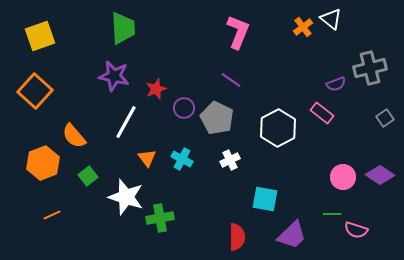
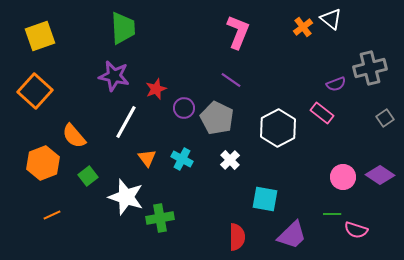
white cross: rotated 18 degrees counterclockwise
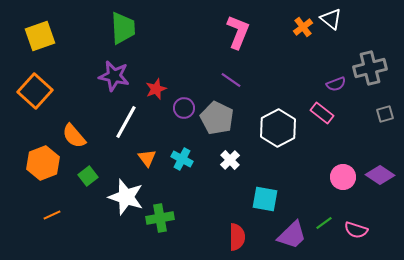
gray square: moved 4 px up; rotated 18 degrees clockwise
green line: moved 8 px left, 9 px down; rotated 36 degrees counterclockwise
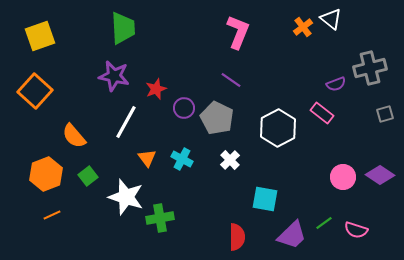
orange hexagon: moved 3 px right, 11 px down
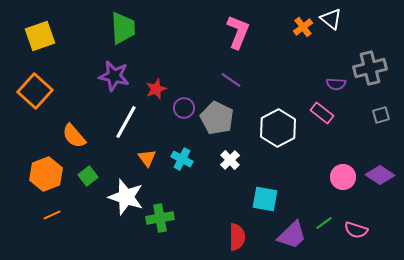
purple semicircle: rotated 24 degrees clockwise
gray square: moved 4 px left, 1 px down
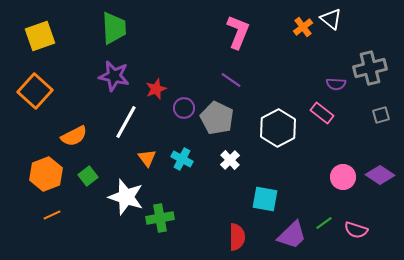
green trapezoid: moved 9 px left
orange semicircle: rotated 76 degrees counterclockwise
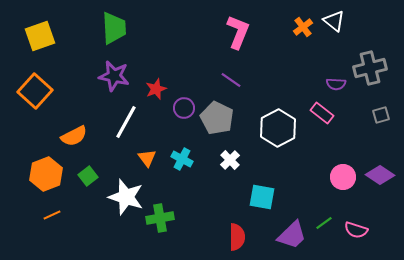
white triangle: moved 3 px right, 2 px down
cyan square: moved 3 px left, 2 px up
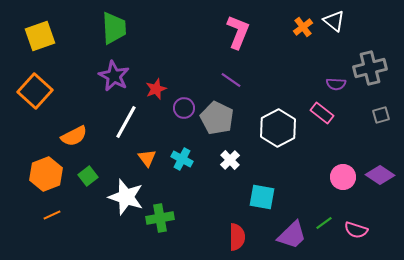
purple star: rotated 16 degrees clockwise
